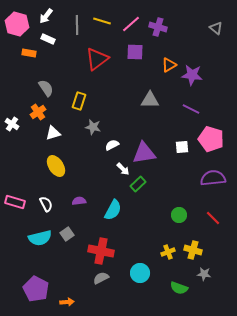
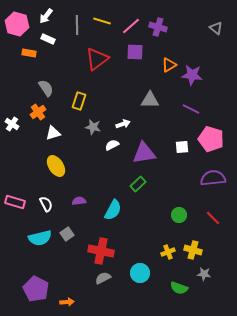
pink line at (131, 24): moved 2 px down
white arrow at (123, 169): moved 45 px up; rotated 64 degrees counterclockwise
gray semicircle at (101, 278): moved 2 px right
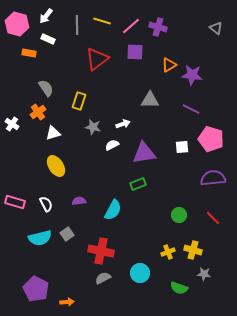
green rectangle at (138, 184): rotated 21 degrees clockwise
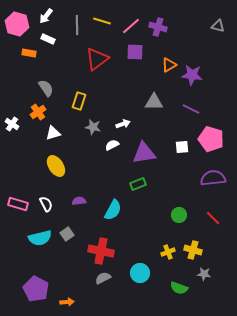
gray triangle at (216, 28): moved 2 px right, 2 px up; rotated 24 degrees counterclockwise
gray triangle at (150, 100): moved 4 px right, 2 px down
pink rectangle at (15, 202): moved 3 px right, 2 px down
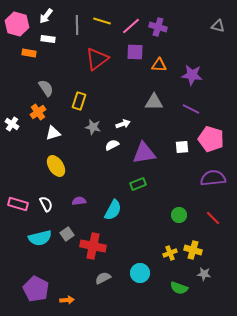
white rectangle at (48, 39): rotated 16 degrees counterclockwise
orange triangle at (169, 65): moved 10 px left; rotated 35 degrees clockwise
red cross at (101, 251): moved 8 px left, 5 px up
yellow cross at (168, 252): moved 2 px right, 1 px down
orange arrow at (67, 302): moved 2 px up
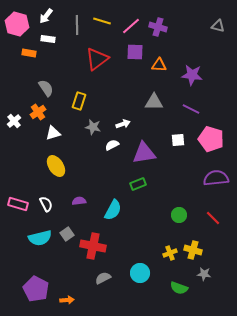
white cross at (12, 124): moved 2 px right, 3 px up; rotated 16 degrees clockwise
white square at (182, 147): moved 4 px left, 7 px up
purple semicircle at (213, 178): moved 3 px right
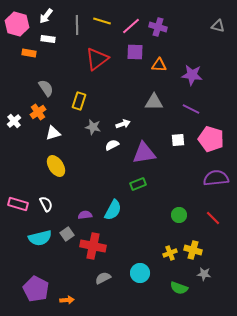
purple semicircle at (79, 201): moved 6 px right, 14 px down
